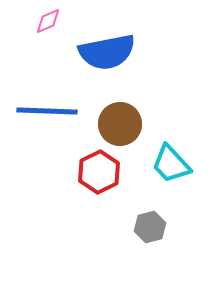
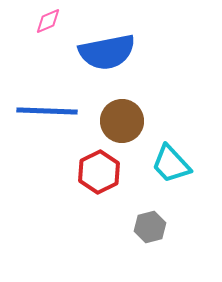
brown circle: moved 2 px right, 3 px up
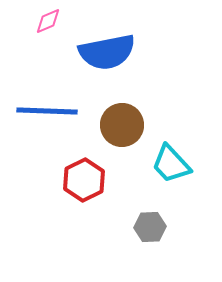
brown circle: moved 4 px down
red hexagon: moved 15 px left, 8 px down
gray hexagon: rotated 12 degrees clockwise
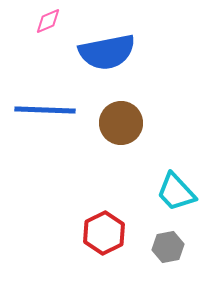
blue line: moved 2 px left, 1 px up
brown circle: moved 1 px left, 2 px up
cyan trapezoid: moved 5 px right, 28 px down
red hexagon: moved 20 px right, 53 px down
gray hexagon: moved 18 px right, 20 px down; rotated 8 degrees counterclockwise
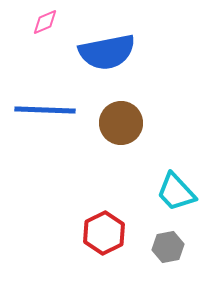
pink diamond: moved 3 px left, 1 px down
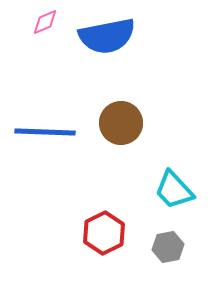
blue semicircle: moved 16 px up
blue line: moved 22 px down
cyan trapezoid: moved 2 px left, 2 px up
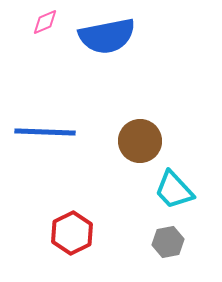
brown circle: moved 19 px right, 18 px down
red hexagon: moved 32 px left
gray hexagon: moved 5 px up
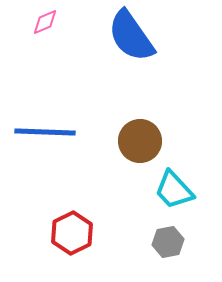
blue semicircle: moved 24 px right; rotated 66 degrees clockwise
